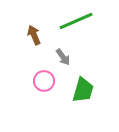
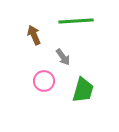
green line: rotated 20 degrees clockwise
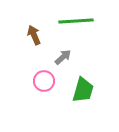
gray arrow: rotated 96 degrees counterclockwise
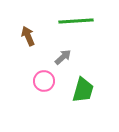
brown arrow: moved 6 px left, 1 px down
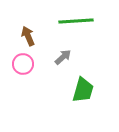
pink circle: moved 21 px left, 17 px up
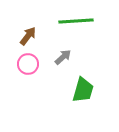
brown arrow: rotated 60 degrees clockwise
pink circle: moved 5 px right
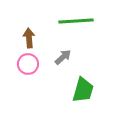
brown arrow: moved 1 px right, 2 px down; rotated 42 degrees counterclockwise
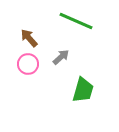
green line: rotated 28 degrees clockwise
brown arrow: rotated 36 degrees counterclockwise
gray arrow: moved 2 px left
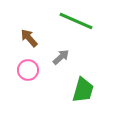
pink circle: moved 6 px down
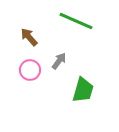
brown arrow: moved 1 px up
gray arrow: moved 2 px left, 4 px down; rotated 12 degrees counterclockwise
pink circle: moved 2 px right
